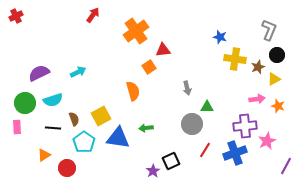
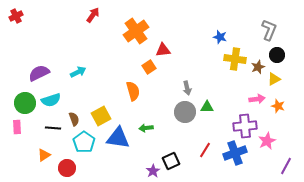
cyan semicircle: moved 2 px left
gray circle: moved 7 px left, 12 px up
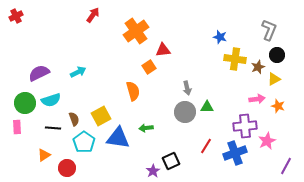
red line: moved 1 px right, 4 px up
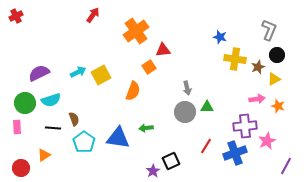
orange semicircle: rotated 36 degrees clockwise
yellow square: moved 41 px up
red circle: moved 46 px left
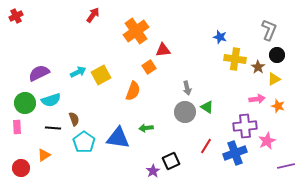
brown star: rotated 16 degrees counterclockwise
green triangle: rotated 32 degrees clockwise
purple line: rotated 48 degrees clockwise
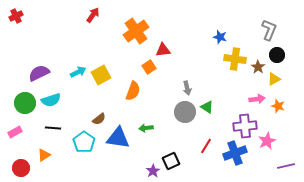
brown semicircle: moved 25 px right; rotated 72 degrees clockwise
pink rectangle: moved 2 px left, 5 px down; rotated 64 degrees clockwise
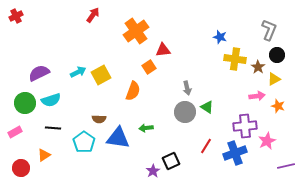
pink arrow: moved 3 px up
brown semicircle: rotated 40 degrees clockwise
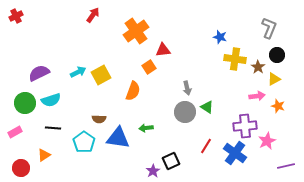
gray L-shape: moved 2 px up
blue cross: rotated 35 degrees counterclockwise
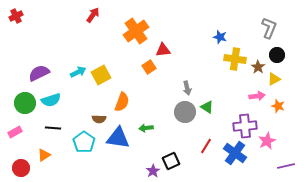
orange semicircle: moved 11 px left, 11 px down
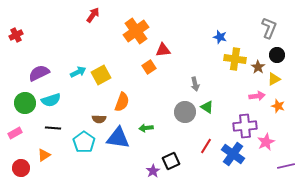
red cross: moved 19 px down
gray arrow: moved 8 px right, 4 px up
pink rectangle: moved 1 px down
pink star: moved 1 px left, 1 px down
blue cross: moved 2 px left, 1 px down
